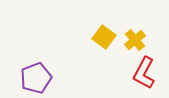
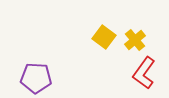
red L-shape: rotated 8 degrees clockwise
purple pentagon: rotated 24 degrees clockwise
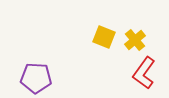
yellow square: rotated 15 degrees counterclockwise
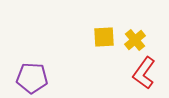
yellow square: rotated 25 degrees counterclockwise
purple pentagon: moved 4 px left
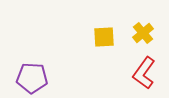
yellow cross: moved 8 px right, 7 px up
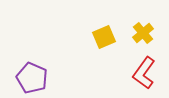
yellow square: rotated 20 degrees counterclockwise
purple pentagon: rotated 20 degrees clockwise
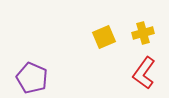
yellow cross: rotated 25 degrees clockwise
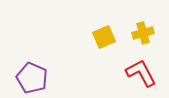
red L-shape: moved 3 px left; rotated 116 degrees clockwise
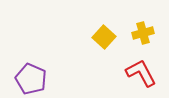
yellow square: rotated 25 degrees counterclockwise
purple pentagon: moved 1 px left, 1 px down
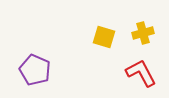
yellow square: rotated 25 degrees counterclockwise
purple pentagon: moved 4 px right, 9 px up
